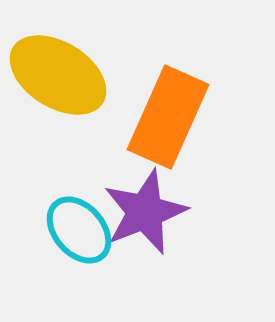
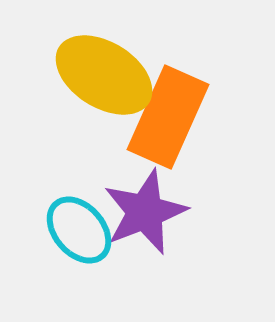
yellow ellipse: moved 46 px right
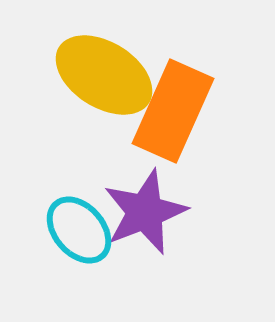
orange rectangle: moved 5 px right, 6 px up
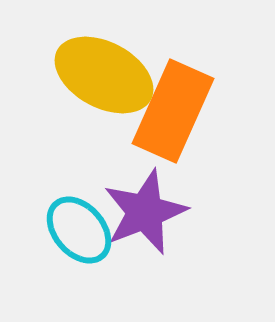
yellow ellipse: rotated 4 degrees counterclockwise
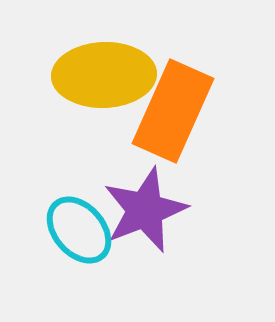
yellow ellipse: rotated 30 degrees counterclockwise
purple star: moved 2 px up
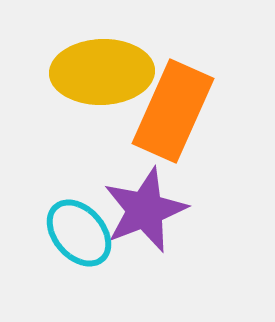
yellow ellipse: moved 2 px left, 3 px up
cyan ellipse: moved 3 px down
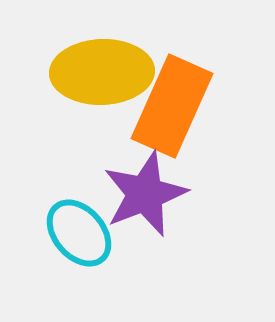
orange rectangle: moved 1 px left, 5 px up
purple star: moved 16 px up
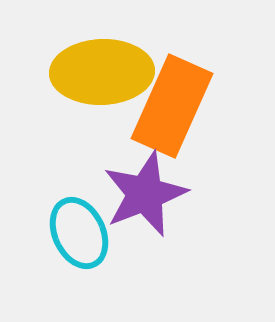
cyan ellipse: rotated 16 degrees clockwise
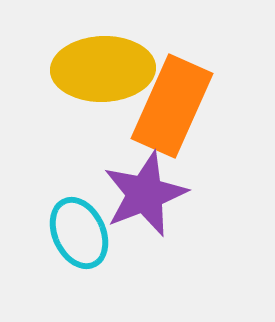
yellow ellipse: moved 1 px right, 3 px up
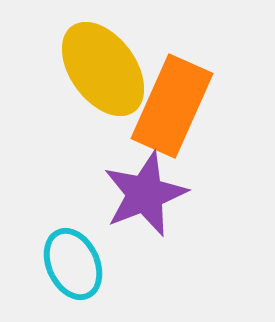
yellow ellipse: rotated 56 degrees clockwise
cyan ellipse: moved 6 px left, 31 px down
